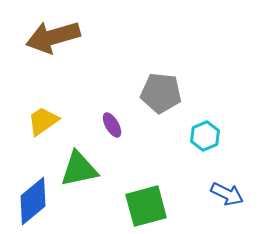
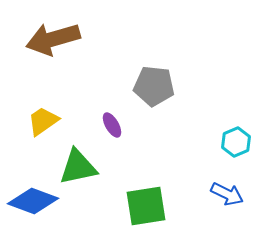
brown arrow: moved 2 px down
gray pentagon: moved 7 px left, 7 px up
cyan hexagon: moved 31 px right, 6 px down
green triangle: moved 1 px left, 2 px up
blue diamond: rotated 60 degrees clockwise
green square: rotated 6 degrees clockwise
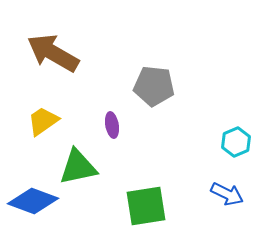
brown arrow: moved 14 px down; rotated 46 degrees clockwise
purple ellipse: rotated 20 degrees clockwise
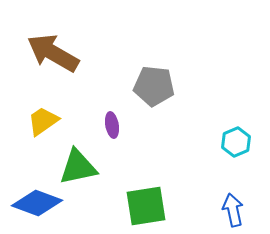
blue arrow: moved 6 px right, 16 px down; rotated 128 degrees counterclockwise
blue diamond: moved 4 px right, 2 px down
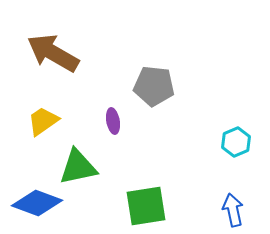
purple ellipse: moved 1 px right, 4 px up
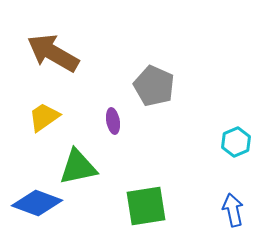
gray pentagon: rotated 18 degrees clockwise
yellow trapezoid: moved 1 px right, 4 px up
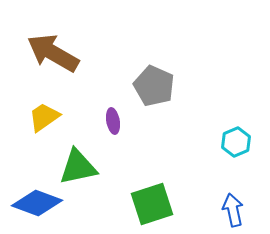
green square: moved 6 px right, 2 px up; rotated 9 degrees counterclockwise
